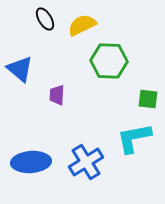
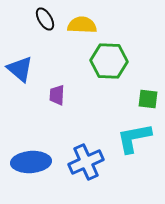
yellow semicircle: rotated 28 degrees clockwise
blue cross: rotated 8 degrees clockwise
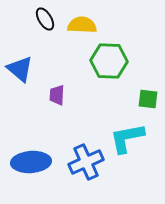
cyan L-shape: moved 7 px left
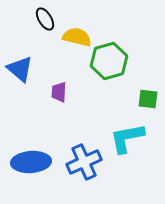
yellow semicircle: moved 5 px left, 12 px down; rotated 12 degrees clockwise
green hexagon: rotated 18 degrees counterclockwise
purple trapezoid: moved 2 px right, 3 px up
blue cross: moved 2 px left
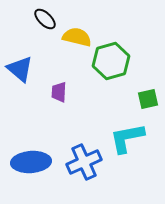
black ellipse: rotated 15 degrees counterclockwise
green hexagon: moved 2 px right
green square: rotated 20 degrees counterclockwise
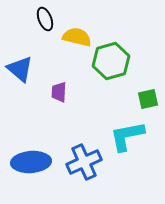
black ellipse: rotated 25 degrees clockwise
cyan L-shape: moved 2 px up
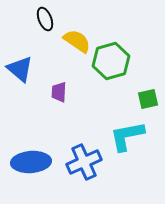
yellow semicircle: moved 4 px down; rotated 20 degrees clockwise
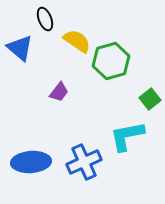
blue triangle: moved 21 px up
purple trapezoid: rotated 145 degrees counterclockwise
green square: moved 2 px right; rotated 25 degrees counterclockwise
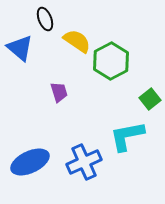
green hexagon: rotated 12 degrees counterclockwise
purple trapezoid: rotated 55 degrees counterclockwise
blue ellipse: moved 1 px left; rotated 21 degrees counterclockwise
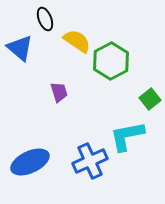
blue cross: moved 6 px right, 1 px up
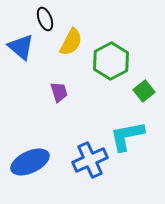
yellow semicircle: moved 6 px left, 1 px down; rotated 84 degrees clockwise
blue triangle: moved 1 px right, 1 px up
green square: moved 6 px left, 8 px up
blue cross: moved 1 px up
